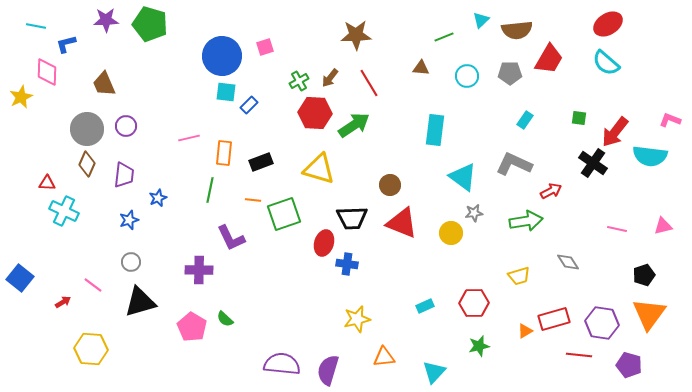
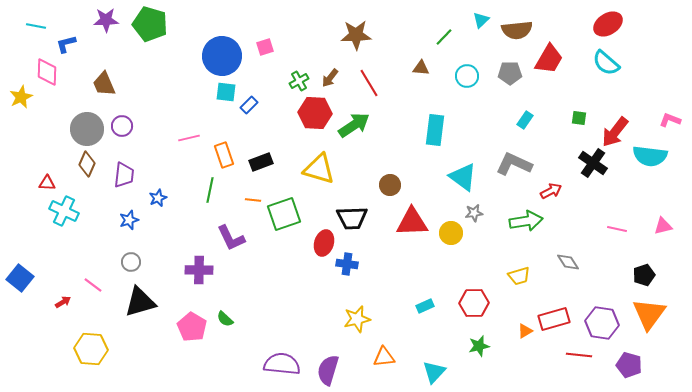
green line at (444, 37): rotated 24 degrees counterclockwise
purple circle at (126, 126): moved 4 px left
orange rectangle at (224, 153): moved 2 px down; rotated 25 degrees counterclockwise
red triangle at (402, 223): moved 10 px right, 1 px up; rotated 24 degrees counterclockwise
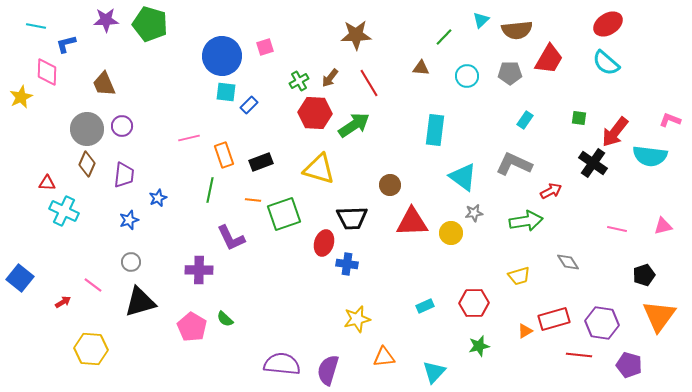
orange triangle at (649, 314): moved 10 px right, 2 px down
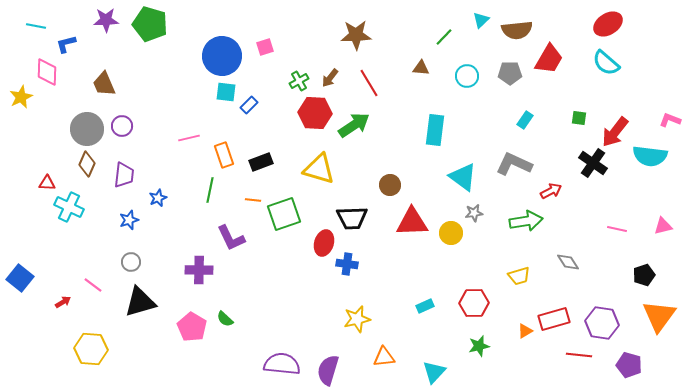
cyan cross at (64, 211): moved 5 px right, 4 px up
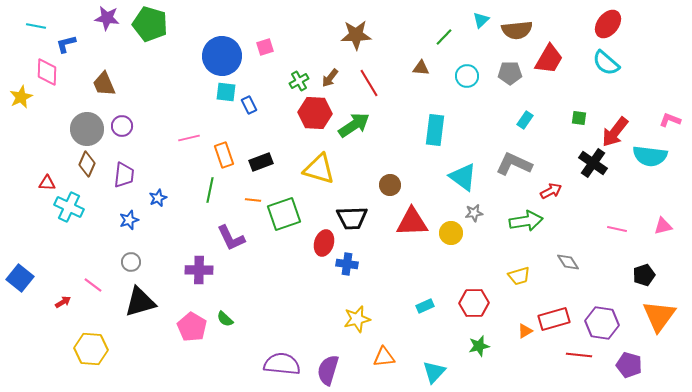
purple star at (106, 20): moved 1 px right, 2 px up; rotated 10 degrees clockwise
red ellipse at (608, 24): rotated 20 degrees counterclockwise
blue rectangle at (249, 105): rotated 72 degrees counterclockwise
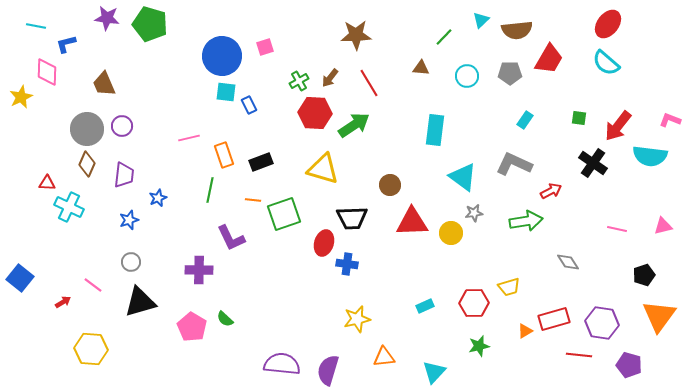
red arrow at (615, 132): moved 3 px right, 6 px up
yellow triangle at (319, 169): moved 4 px right
yellow trapezoid at (519, 276): moved 10 px left, 11 px down
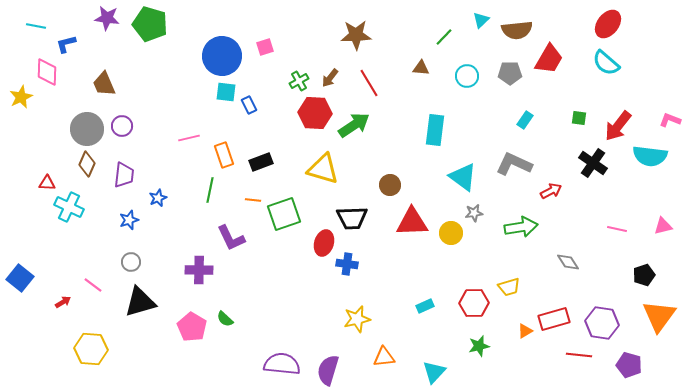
green arrow at (526, 221): moved 5 px left, 6 px down
